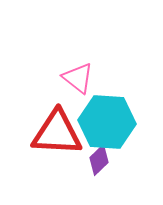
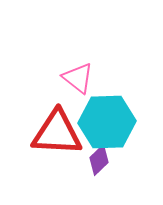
cyan hexagon: rotated 6 degrees counterclockwise
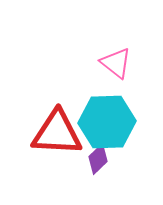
pink triangle: moved 38 px right, 15 px up
purple diamond: moved 1 px left, 1 px up
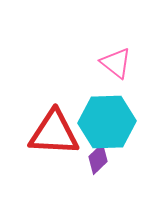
red triangle: moved 3 px left
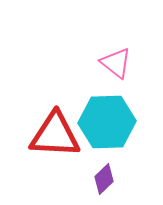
red triangle: moved 1 px right, 2 px down
purple diamond: moved 6 px right, 20 px down
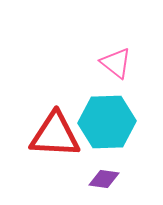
purple diamond: rotated 52 degrees clockwise
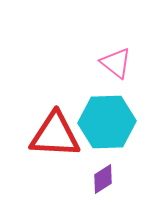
purple diamond: moved 1 px left; rotated 40 degrees counterclockwise
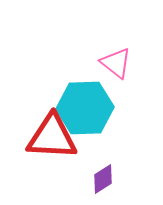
cyan hexagon: moved 22 px left, 14 px up
red triangle: moved 3 px left, 2 px down
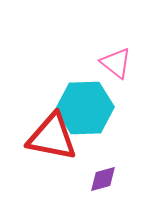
red triangle: rotated 8 degrees clockwise
purple diamond: rotated 16 degrees clockwise
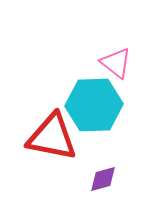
cyan hexagon: moved 9 px right, 3 px up
